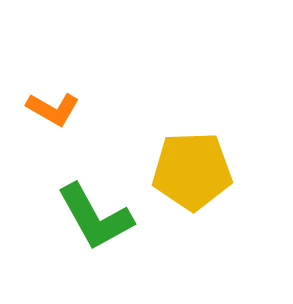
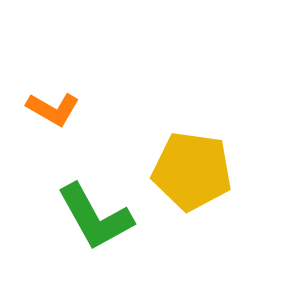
yellow pentagon: rotated 10 degrees clockwise
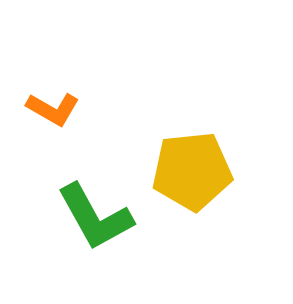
yellow pentagon: rotated 14 degrees counterclockwise
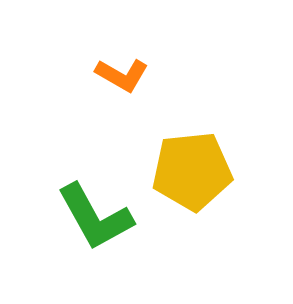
orange L-shape: moved 69 px right, 34 px up
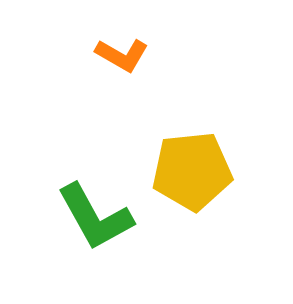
orange L-shape: moved 20 px up
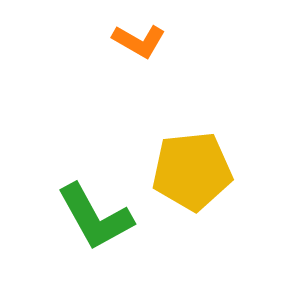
orange L-shape: moved 17 px right, 14 px up
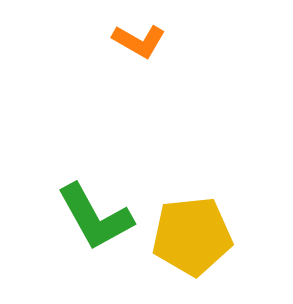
yellow pentagon: moved 65 px down
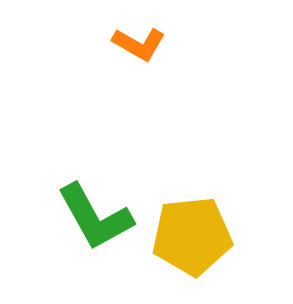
orange L-shape: moved 3 px down
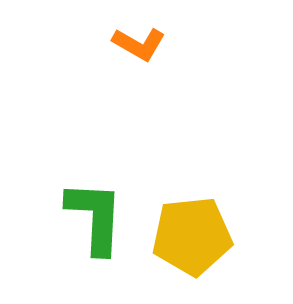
green L-shape: rotated 148 degrees counterclockwise
